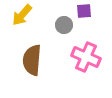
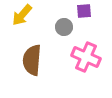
gray circle: moved 2 px down
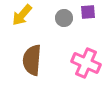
purple square: moved 4 px right, 1 px down
gray circle: moved 9 px up
pink cross: moved 6 px down
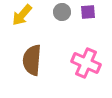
gray circle: moved 2 px left, 6 px up
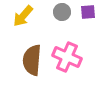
yellow arrow: moved 1 px right, 1 px down
pink cross: moved 19 px left, 6 px up
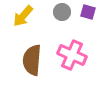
purple square: rotated 21 degrees clockwise
pink cross: moved 5 px right, 2 px up
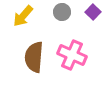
purple square: moved 5 px right; rotated 28 degrees clockwise
brown semicircle: moved 2 px right, 3 px up
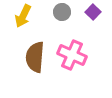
yellow arrow: rotated 15 degrees counterclockwise
brown semicircle: moved 1 px right
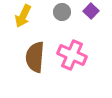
purple square: moved 2 px left, 1 px up
